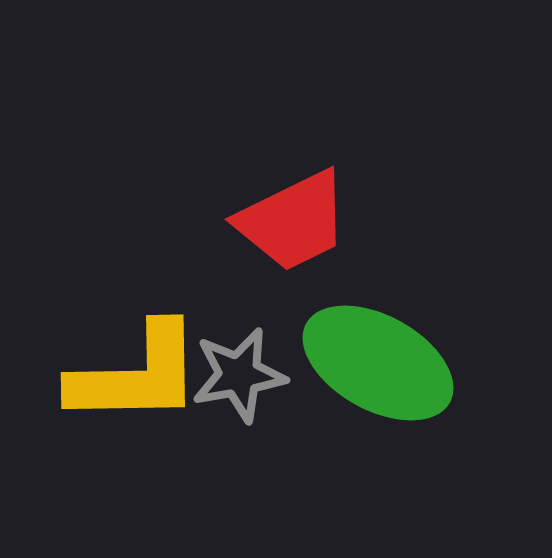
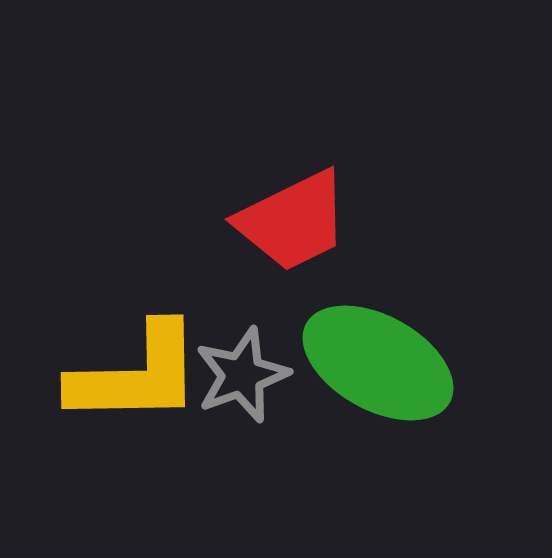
gray star: moved 3 px right; rotated 10 degrees counterclockwise
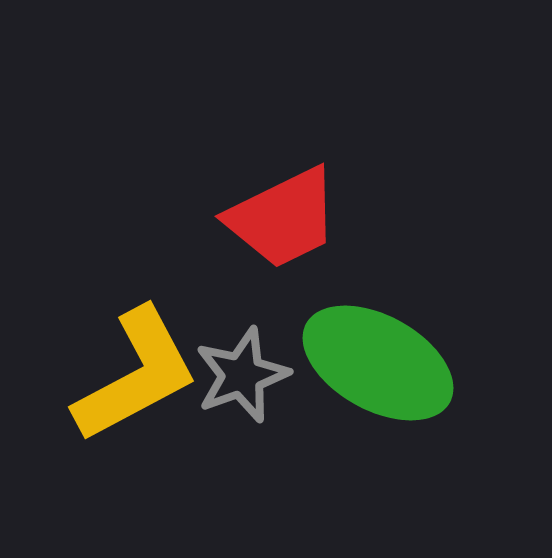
red trapezoid: moved 10 px left, 3 px up
yellow L-shape: rotated 27 degrees counterclockwise
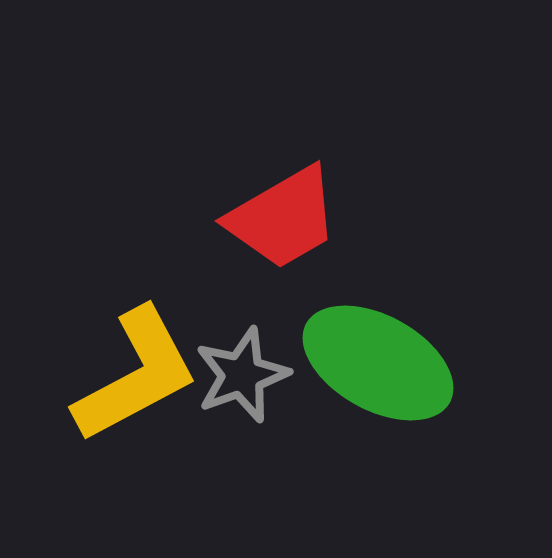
red trapezoid: rotated 4 degrees counterclockwise
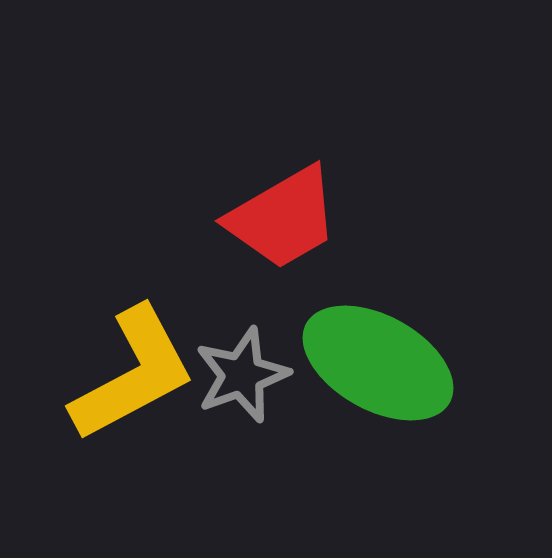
yellow L-shape: moved 3 px left, 1 px up
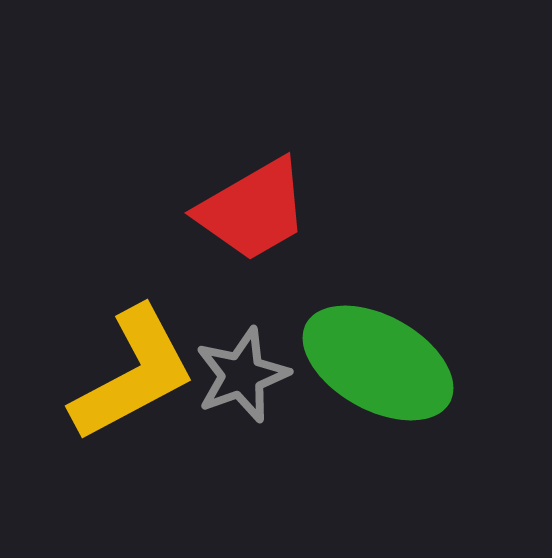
red trapezoid: moved 30 px left, 8 px up
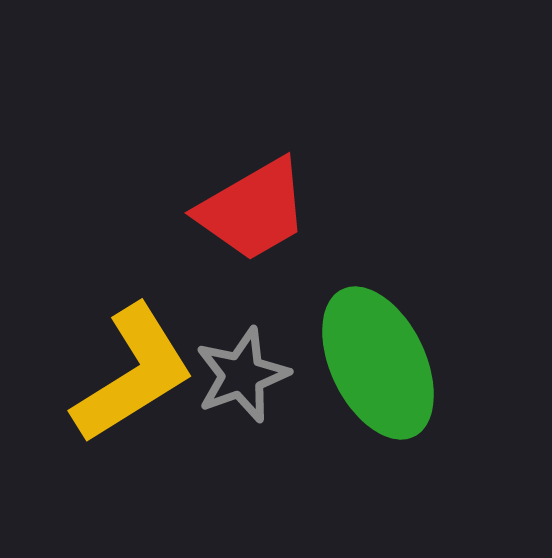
green ellipse: rotated 35 degrees clockwise
yellow L-shape: rotated 4 degrees counterclockwise
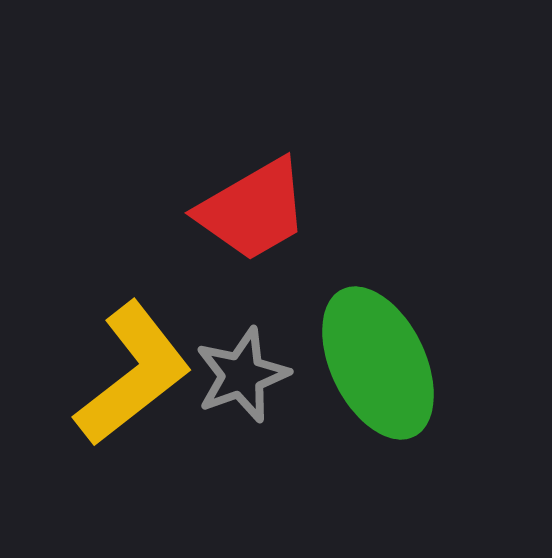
yellow L-shape: rotated 6 degrees counterclockwise
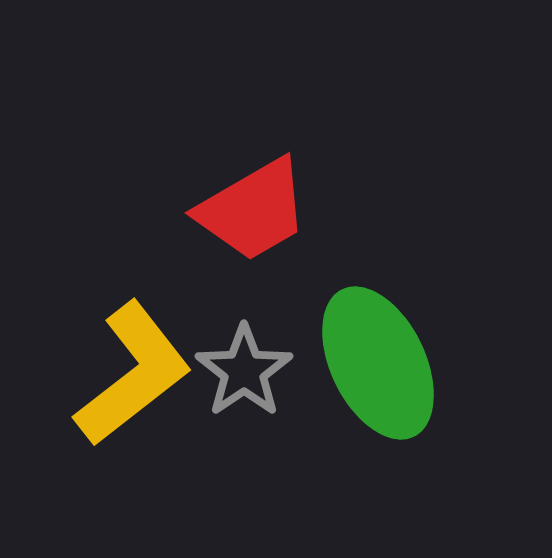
gray star: moved 2 px right, 4 px up; rotated 14 degrees counterclockwise
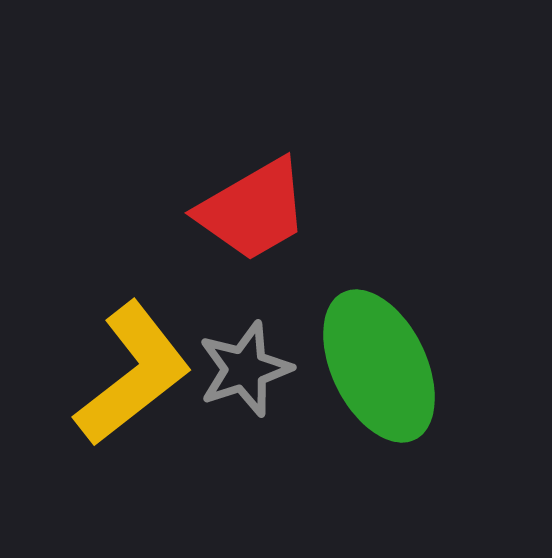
green ellipse: moved 1 px right, 3 px down
gray star: moved 1 px right, 2 px up; rotated 16 degrees clockwise
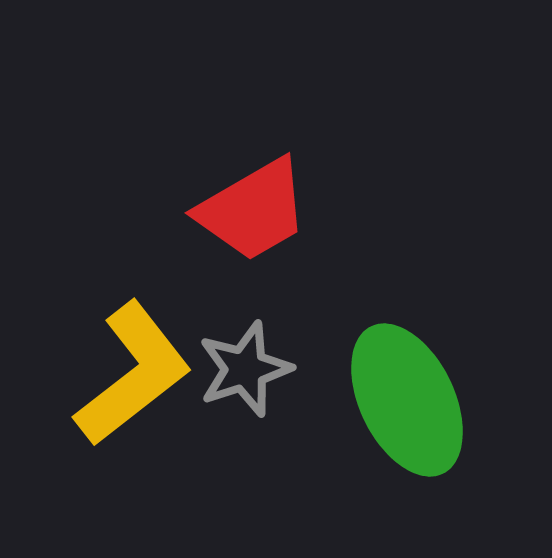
green ellipse: moved 28 px right, 34 px down
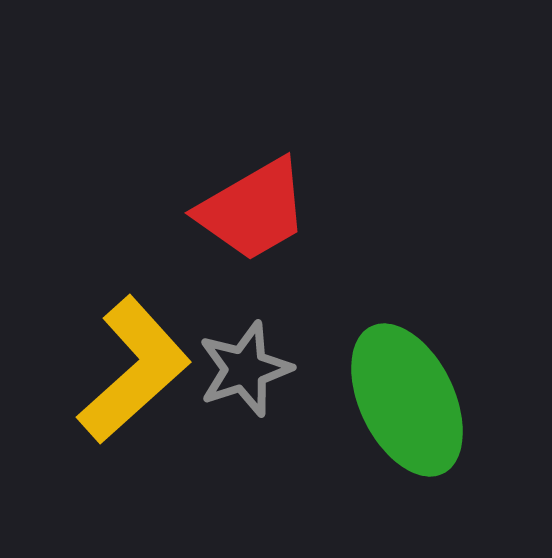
yellow L-shape: moved 1 px right, 4 px up; rotated 4 degrees counterclockwise
